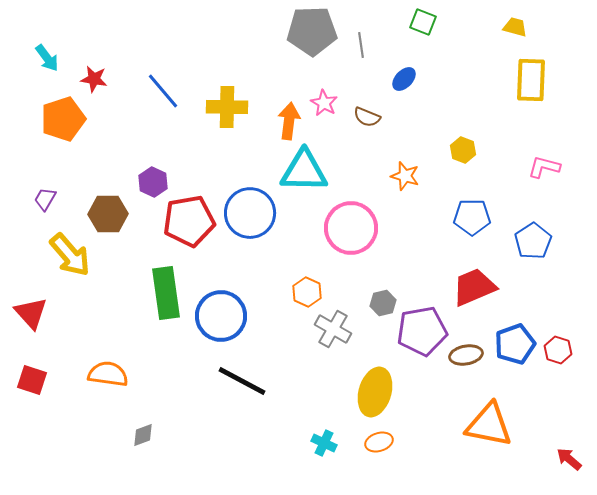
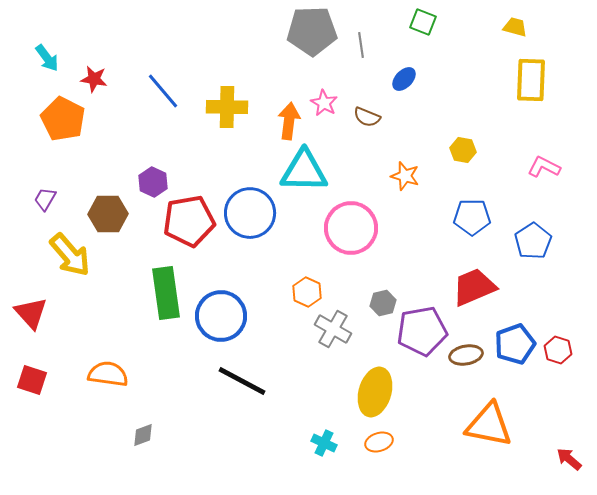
orange pentagon at (63, 119): rotated 27 degrees counterclockwise
yellow hexagon at (463, 150): rotated 10 degrees counterclockwise
pink L-shape at (544, 167): rotated 12 degrees clockwise
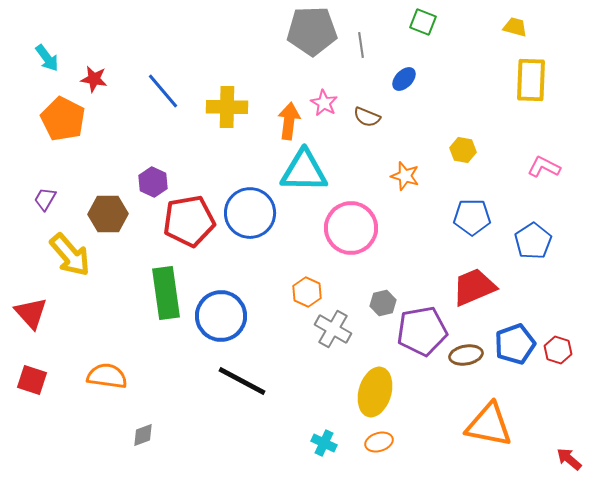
orange semicircle at (108, 374): moved 1 px left, 2 px down
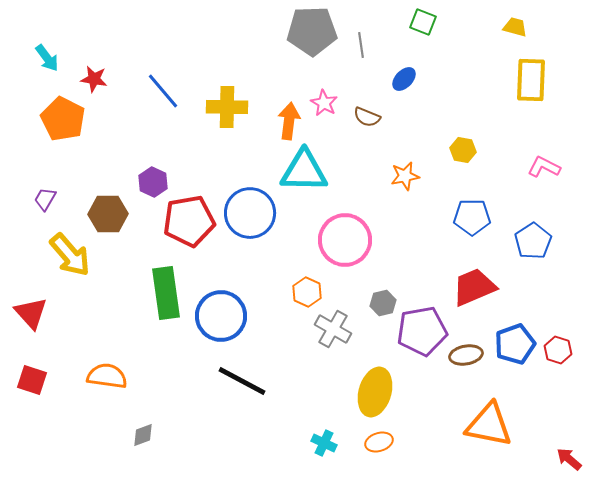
orange star at (405, 176): rotated 28 degrees counterclockwise
pink circle at (351, 228): moved 6 px left, 12 px down
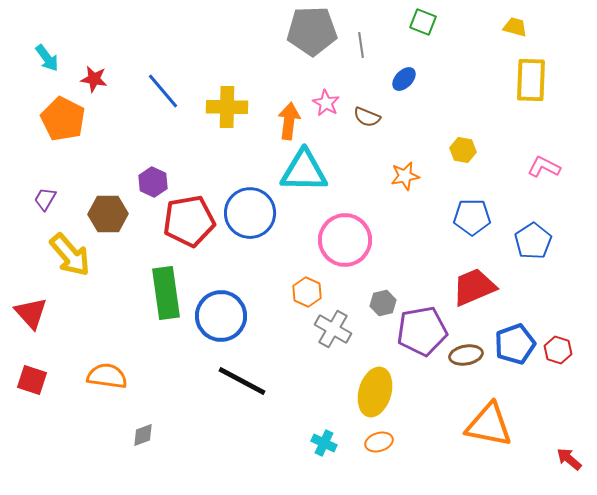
pink star at (324, 103): moved 2 px right
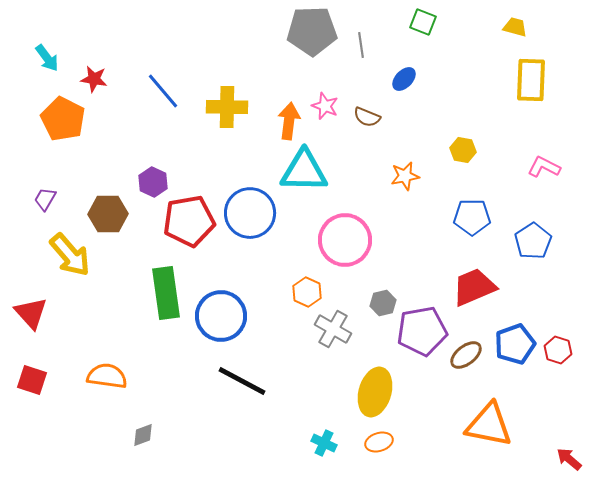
pink star at (326, 103): moved 1 px left, 3 px down; rotated 8 degrees counterclockwise
brown ellipse at (466, 355): rotated 28 degrees counterclockwise
